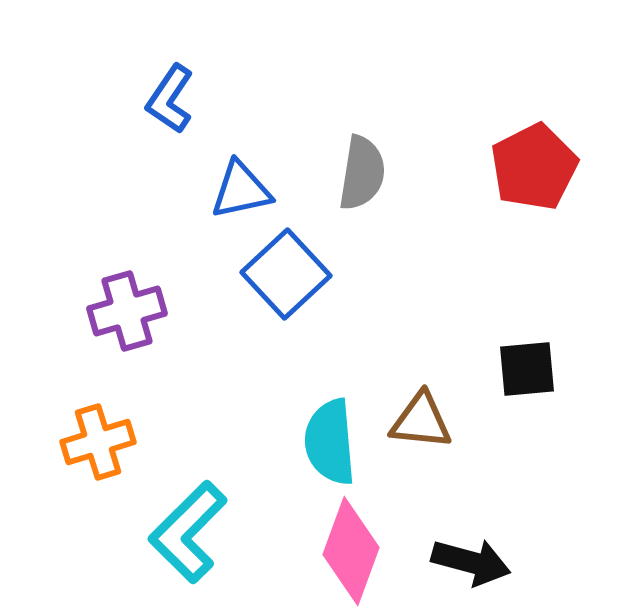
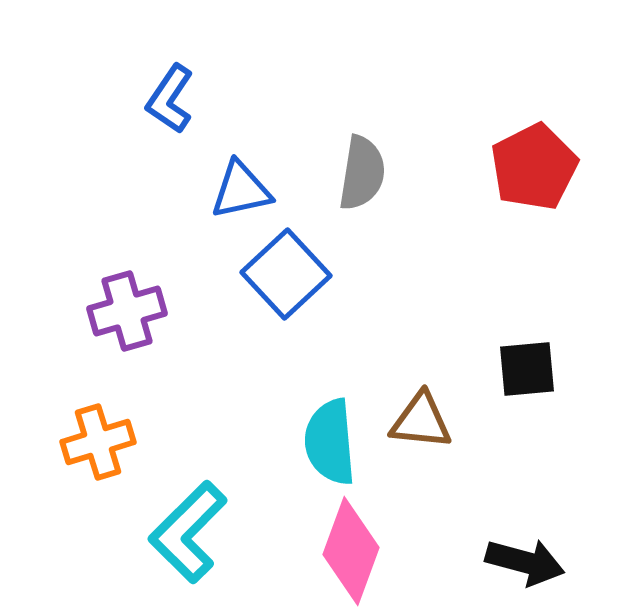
black arrow: moved 54 px right
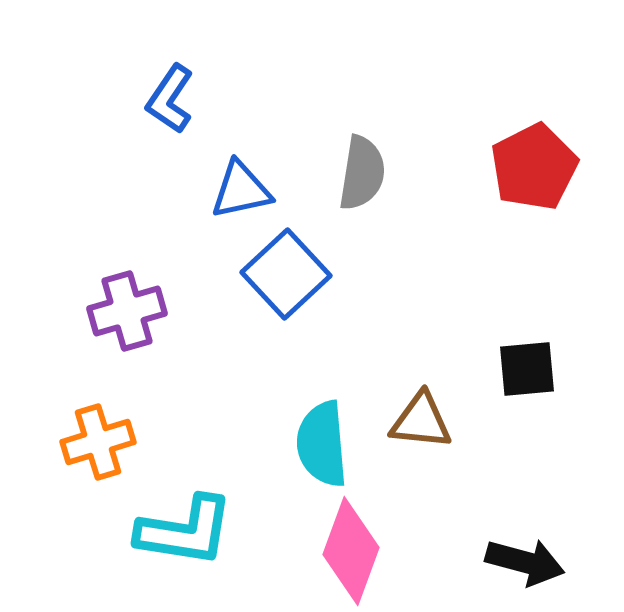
cyan semicircle: moved 8 px left, 2 px down
cyan L-shape: moved 3 px left, 1 px up; rotated 126 degrees counterclockwise
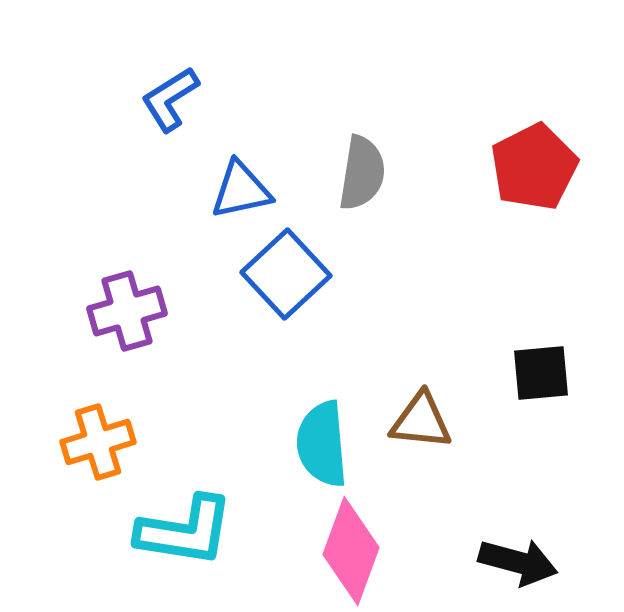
blue L-shape: rotated 24 degrees clockwise
black square: moved 14 px right, 4 px down
black arrow: moved 7 px left
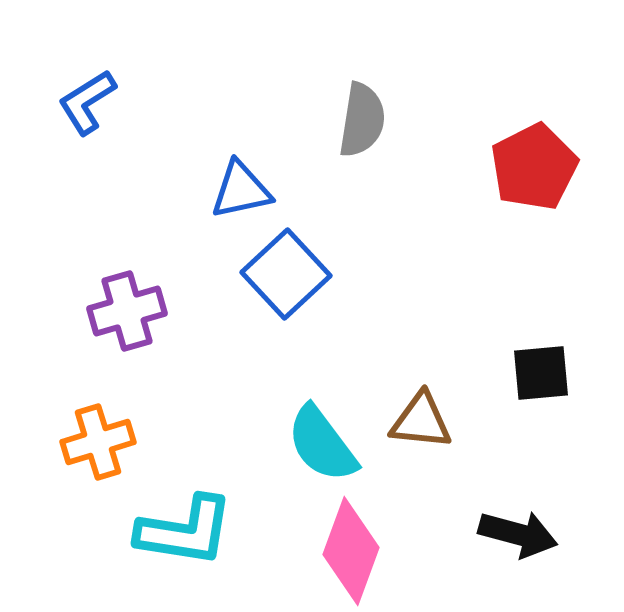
blue L-shape: moved 83 px left, 3 px down
gray semicircle: moved 53 px up
cyan semicircle: rotated 32 degrees counterclockwise
black arrow: moved 28 px up
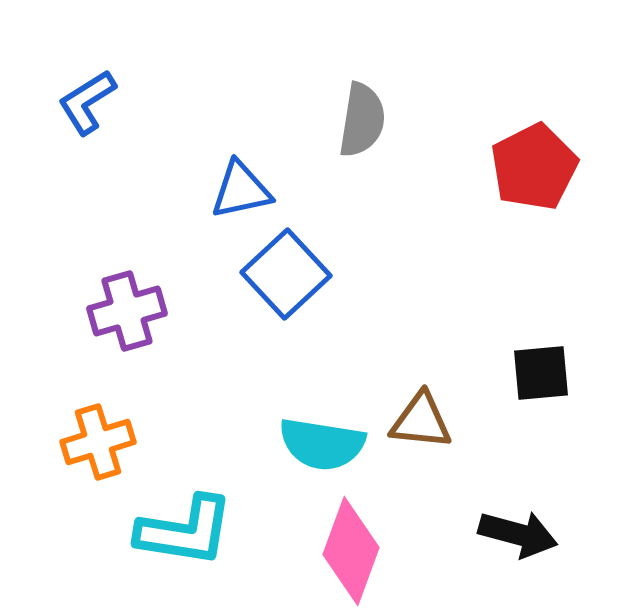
cyan semicircle: rotated 44 degrees counterclockwise
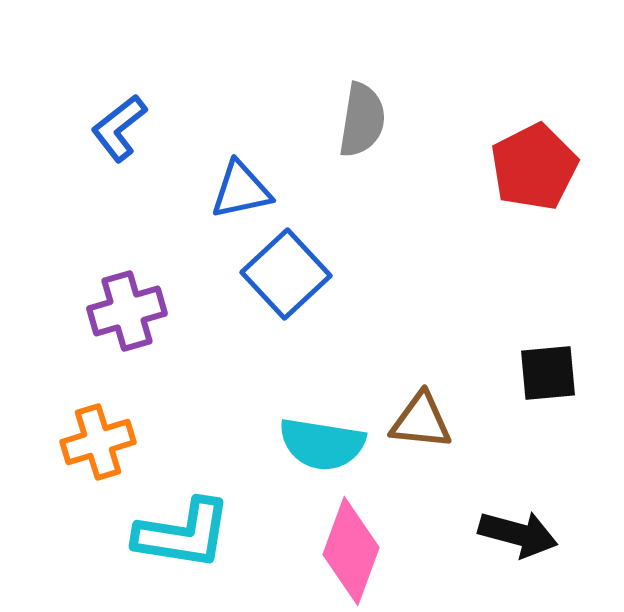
blue L-shape: moved 32 px right, 26 px down; rotated 6 degrees counterclockwise
black square: moved 7 px right
cyan L-shape: moved 2 px left, 3 px down
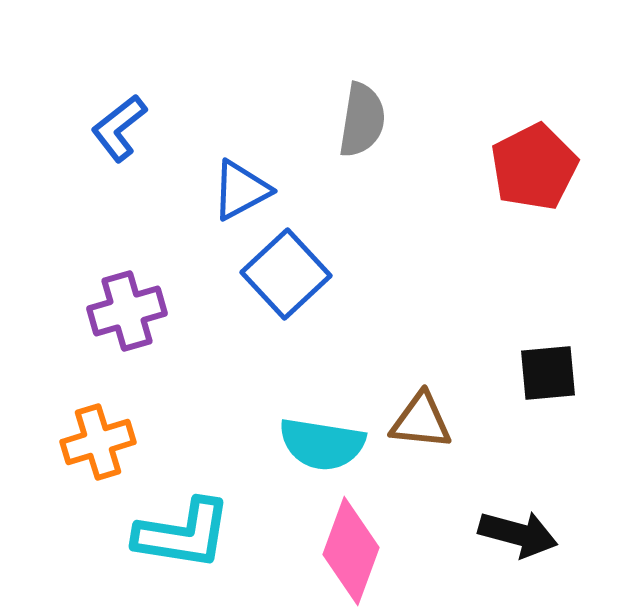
blue triangle: rotated 16 degrees counterclockwise
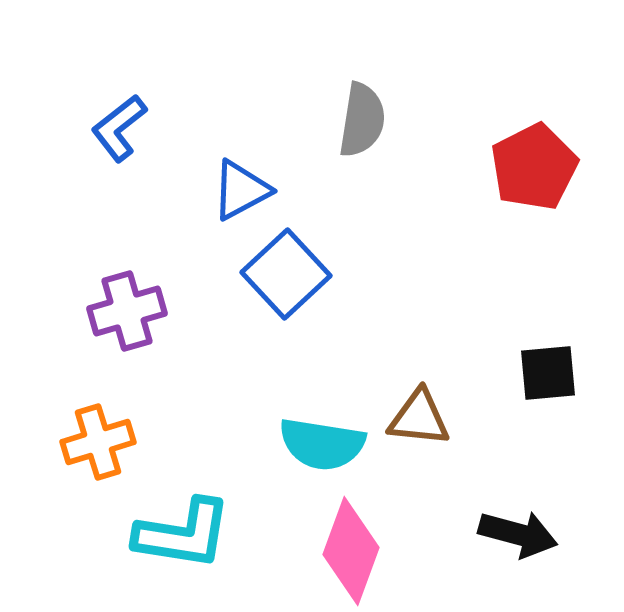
brown triangle: moved 2 px left, 3 px up
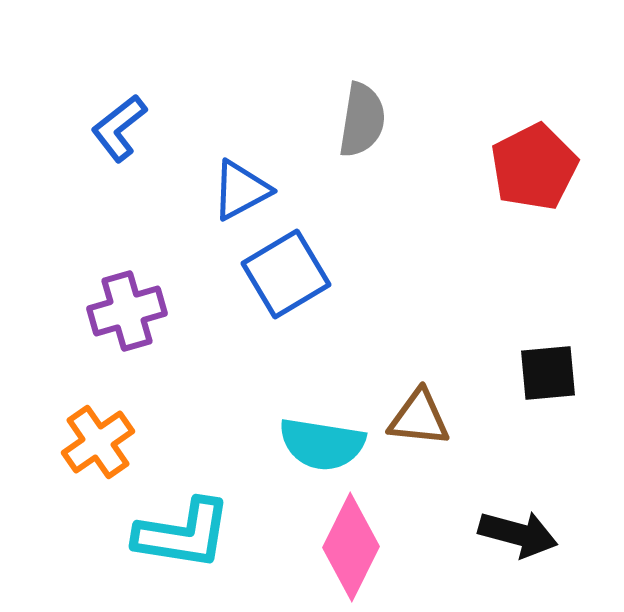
blue square: rotated 12 degrees clockwise
orange cross: rotated 18 degrees counterclockwise
pink diamond: moved 4 px up; rotated 6 degrees clockwise
